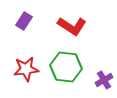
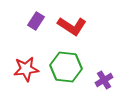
purple rectangle: moved 12 px right
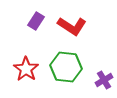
red star: rotated 30 degrees counterclockwise
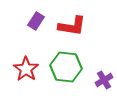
red L-shape: rotated 24 degrees counterclockwise
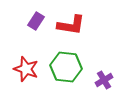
red L-shape: moved 1 px left, 1 px up
red star: rotated 15 degrees counterclockwise
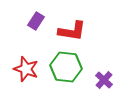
red L-shape: moved 1 px right, 6 px down
purple cross: rotated 18 degrees counterclockwise
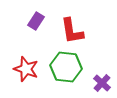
red L-shape: rotated 72 degrees clockwise
purple cross: moved 2 px left, 3 px down
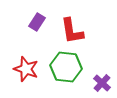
purple rectangle: moved 1 px right, 1 px down
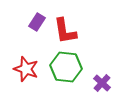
red L-shape: moved 7 px left
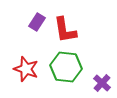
red L-shape: moved 1 px up
